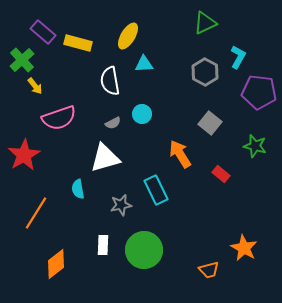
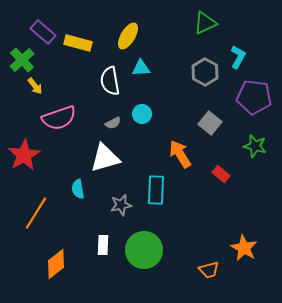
cyan triangle: moved 3 px left, 4 px down
purple pentagon: moved 5 px left, 5 px down
cyan rectangle: rotated 28 degrees clockwise
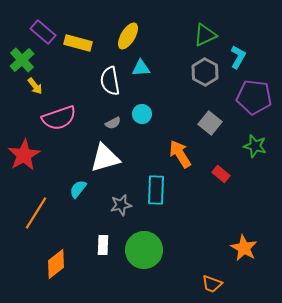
green triangle: moved 12 px down
cyan semicircle: rotated 48 degrees clockwise
orange trapezoid: moved 3 px right, 14 px down; rotated 35 degrees clockwise
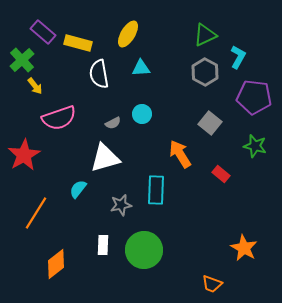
yellow ellipse: moved 2 px up
white semicircle: moved 11 px left, 7 px up
